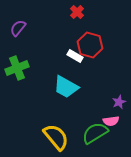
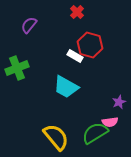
purple semicircle: moved 11 px right, 3 px up
pink semicircle: moved 1 px left, 1 px down
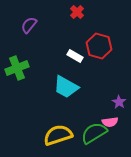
red hexagon: moved 9 px right, 1 px down
purple star: rotated 16 degrees counterclockwise
green semicircle: moved 1 px left
yellow semicircle: moved 2 px right, 2 px up; rotated 68 degrees counterclockwise
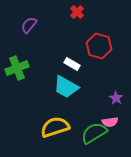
white rectangle: moved 3 px left, 8 px down
purple star: moved 3 px left, 4 px up
yellow semicircle: moved 3 px left, 8 px up
